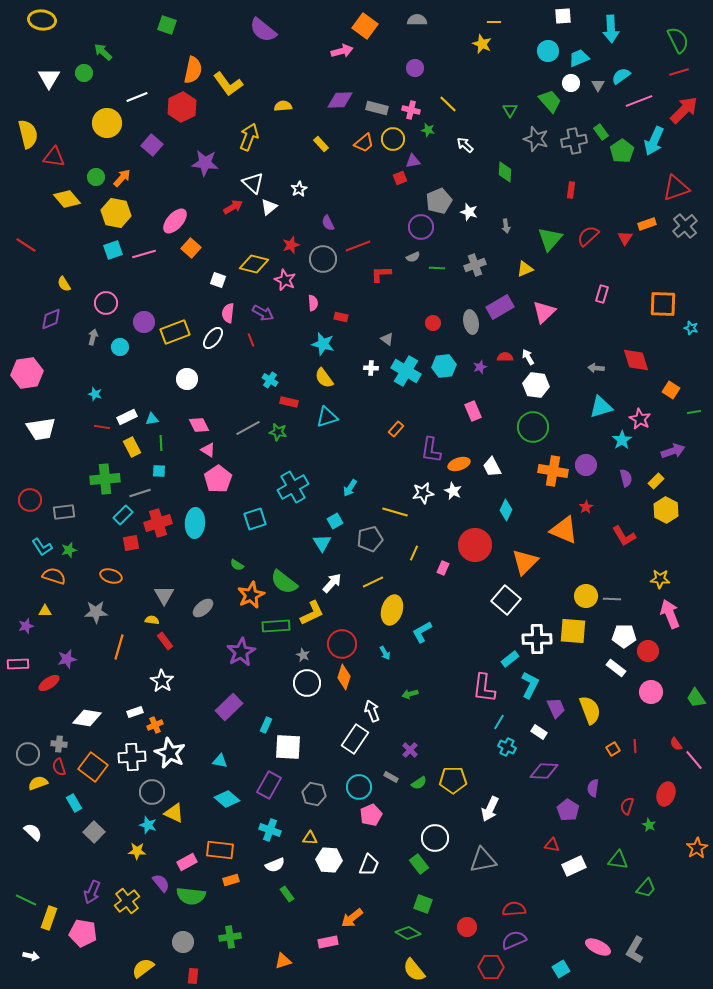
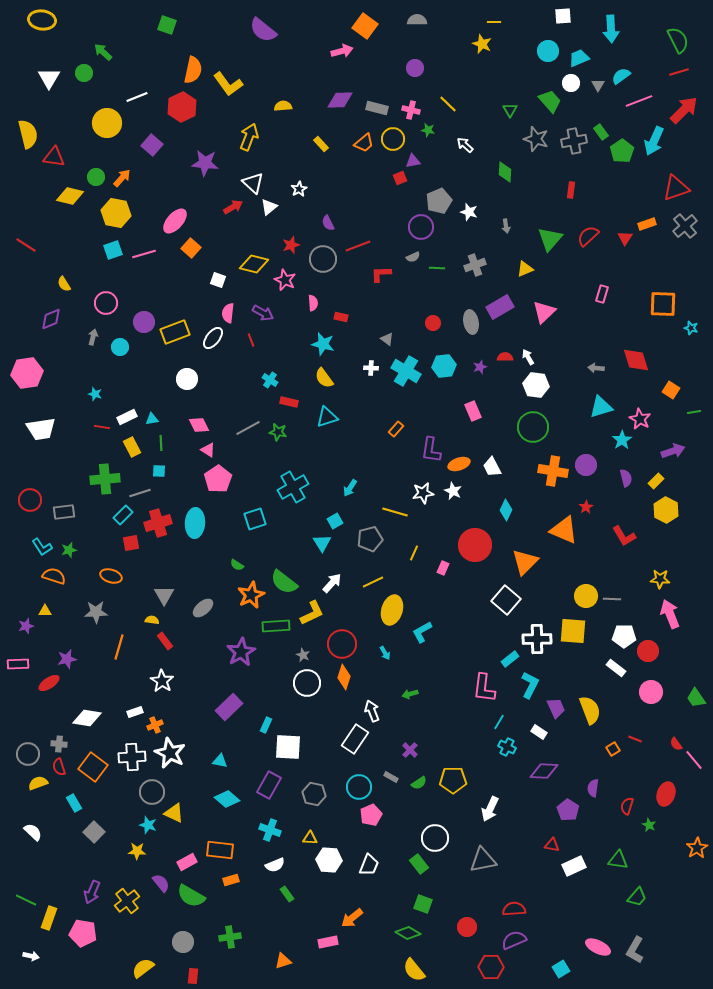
yellow diamond at (67, 199): moved 3 px right, 3 px up; rotated 36 degrees counterclockwise
red line at (635, 746): moved 7 px up; rotated 64 degrees counterclockwise
green trapezoid at (646, 888): moved 9 px left, 9 px down
green semicircle at (191, 896): rotated 24 degrees clockwise
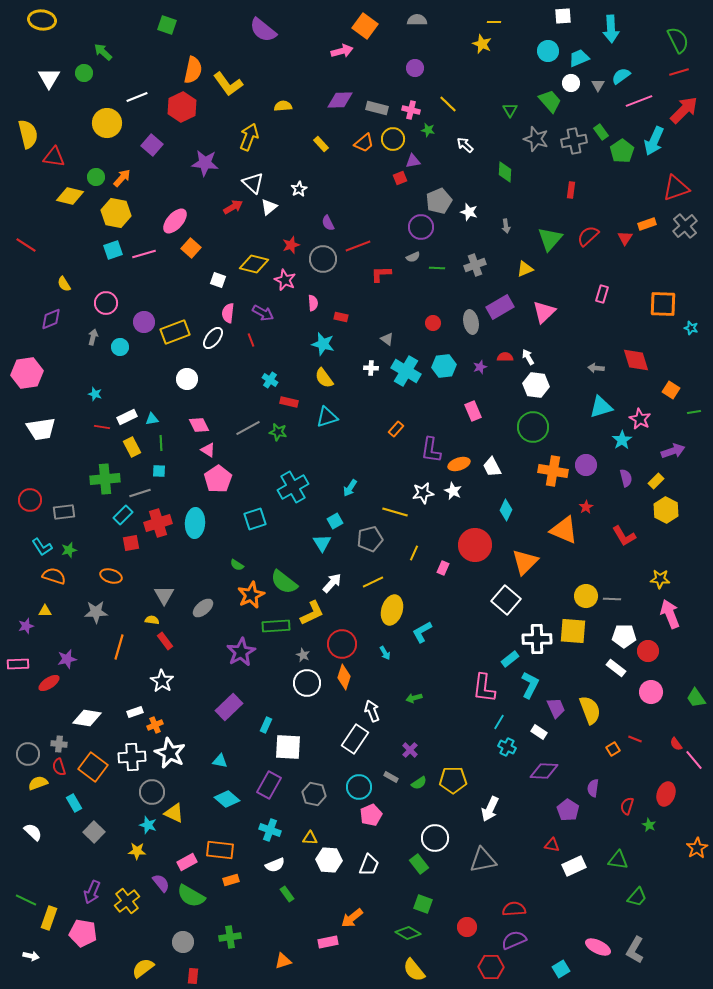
green arrow at (410, 694): moved 4 px right, 4 px down
